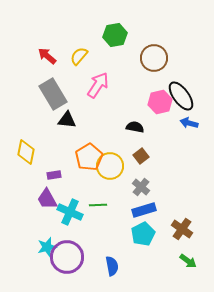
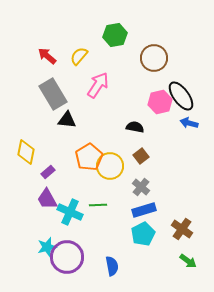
purple rectangle: moved 6 px left, 3 px up; rotated 32 degrees counterclockwise
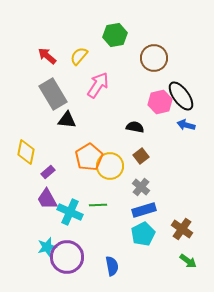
blue arrow: moved 3 px left, 2 px down
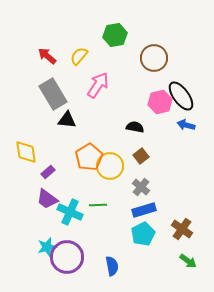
yellow diamond: rotated 20 degrees counterclockwise
purple trapezoid: rotated 25 degrees counterclockwise
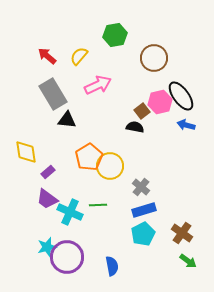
pink arrow: rotated 32 degrees clockwise
brown square: moved 1 px right, 45 px up
brown cross: moved 4 px down
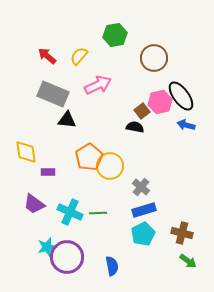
gray rectangle: rotated 36 degrees counterclockwise
purple rectangle: rotated 40 degrees clockwise
purple trapezoid: moved 13 px left, 5 px down
green line: moved 8 px down
brown cross: rotated 20 degrees counterclockwise
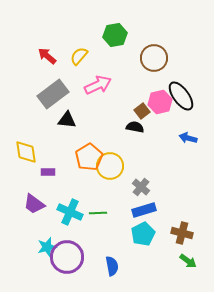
gray rectangle: rotated 60 degrees counterclockwise
blue arrow: moved 2 px right, 13 px down
